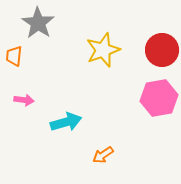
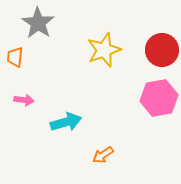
yellow star: moved 1 px right
orange trapezoid: moved 1 px right, 1 px down
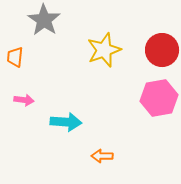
gray star: moved 6 px right, 3 px up
cyan arrow: rotated 20 degrees clockwise
orange arrow: moved 1 px left, 1 px down; rotated 35 degrees clockwise
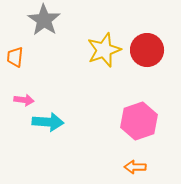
red circle: moved 15 px left
pink hexagon: moved 20 px left, 23 px down; rotated 9 degrees counterclockwise
cyan arrow: moved 18 px left
orange arrow: moved 33 px right, 11 px down
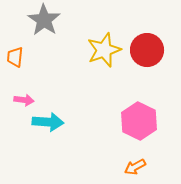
pink hexagon: rotated 15 degrees counterclockwise
orange arrow: rotated 30 degrees counterclockwise
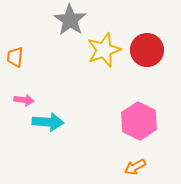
gray star: moved 26 px right
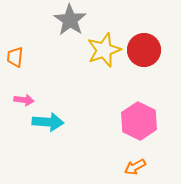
red circle: moved 3 px left
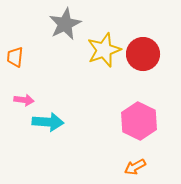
gray star: moved 5 px left, 4 px down; rotated 12 degrees clockwise
red circle: moved 1 px left, 4 px down
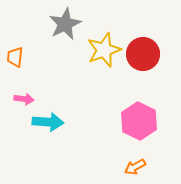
pink arrow: moved 1 px up
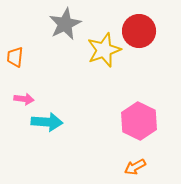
red circle: moved 4 px left, 23 px up
cyan arrow: moved 1 px left
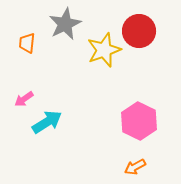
orange trapezoid: moved 12 px right, 14 px up
pink arrow: rotated 138 degrees clockwise
cyan arrow: rotated 36 degrees counterclockwise
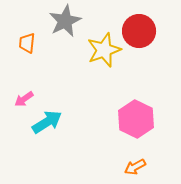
gray star: moved 3 px up
pink hexagon: moved 3 px left, 2 px up
